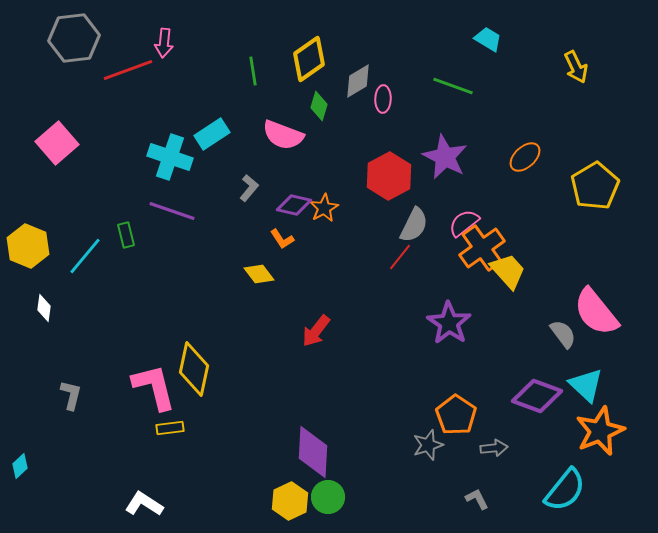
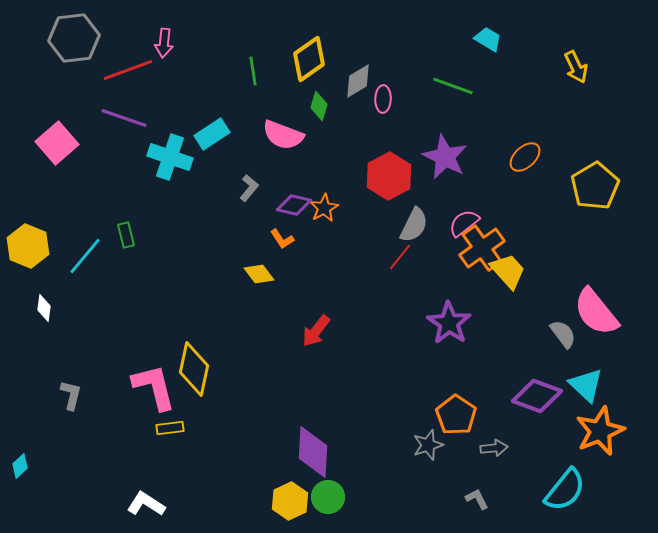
purple line at (172, 211): moved 48 px left, 93 px up
white L-shape at (144, 504): moved 2 px right
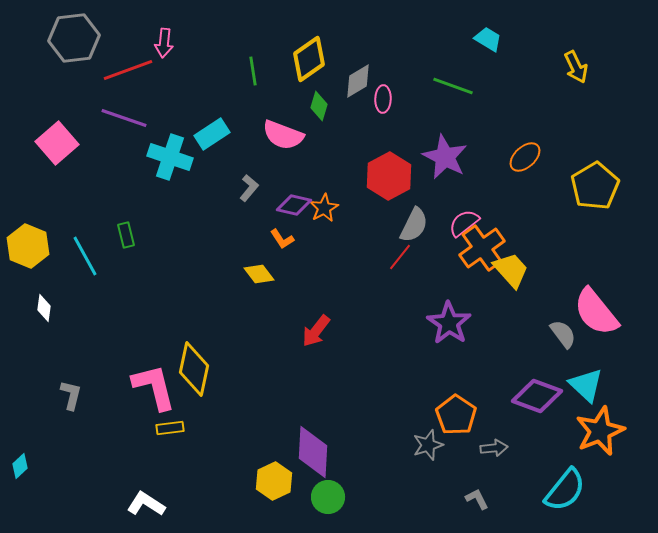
cyan line at (85, 256): rotated 69 degrees counterclockwise
yellow trapezoid at (508, 271): moved 3 px right, 1 px up
yellow hexagon at (290, 501): moved 16 px left, 20 px up
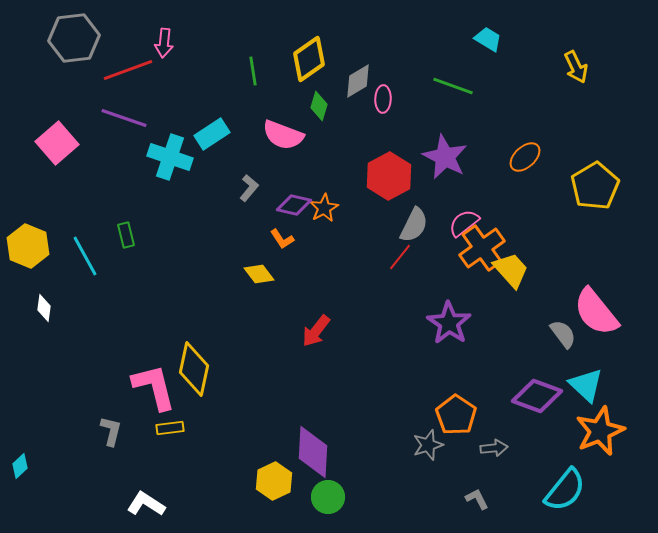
gray L-shape at (71, 395): moved 40 px right, 36 px down
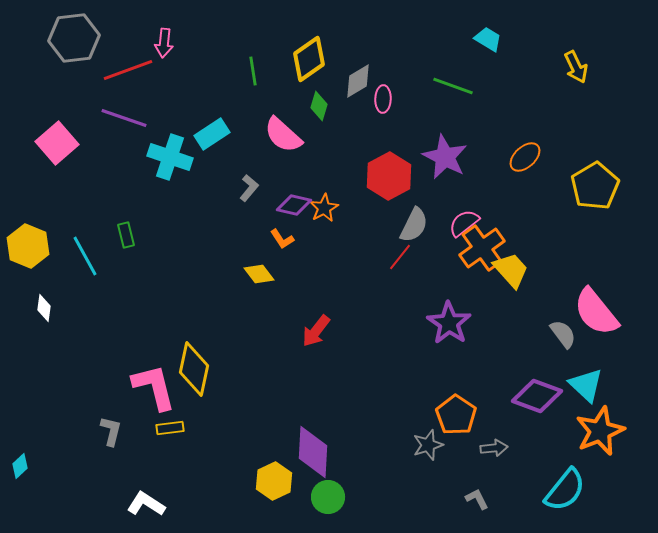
pink semicircle at (283, 135): rotated 21 degrees clockwise
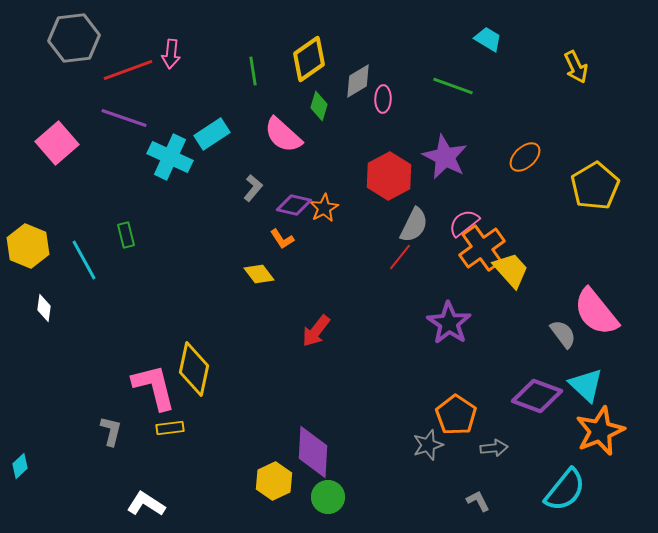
pink arrow at (164, 43): moved 7 px right, 11 px down
cyan cross at (170, 157): rotated 6 degrees clockwise
gray L-shape at (249, 188): moved 4 px right
cyan line at (85, 256): moved 1 px left, 4 px down
gray L-shape at (477, 499): moved 1 px right, 2 px down
